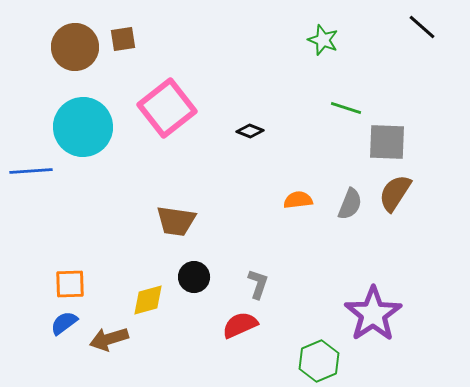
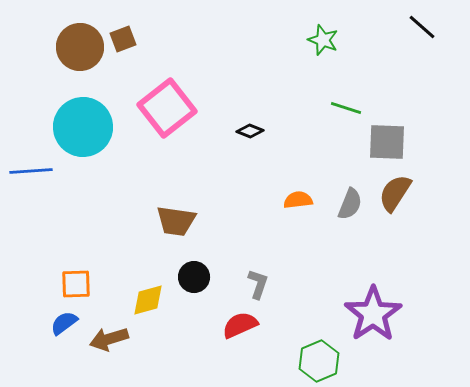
brown square: rotated 12 degrees counterclockwise
brown circle: moved 5 px right
orange square: moved 6 px right
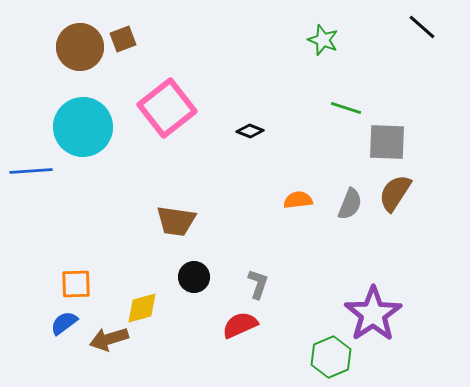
yellow diamond: moved 6 px left, 8 px down
green hexagon: moved 12 px right, 4 px up
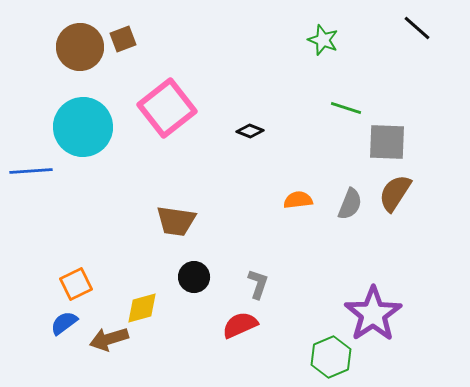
black line: moved 5 px left, 1 px down
orange square: rotated 24 degrees counterclockwise
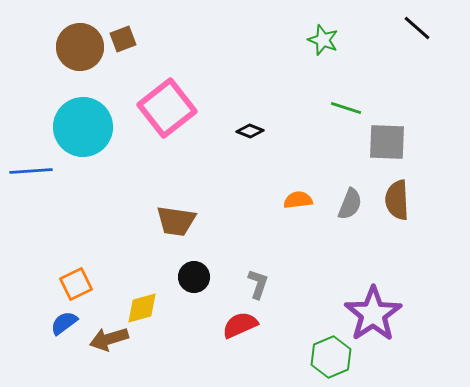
brown semicircle: moved 2 px right, 7 px down; rotated 36 degrees counterclockwise
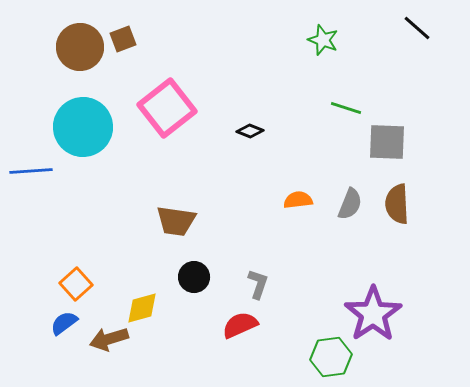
brown semicircle: moved 4 px down
orange square: rotated 16 degrees counterclockwise
green hexagon: rotated 15 degrees clockwise
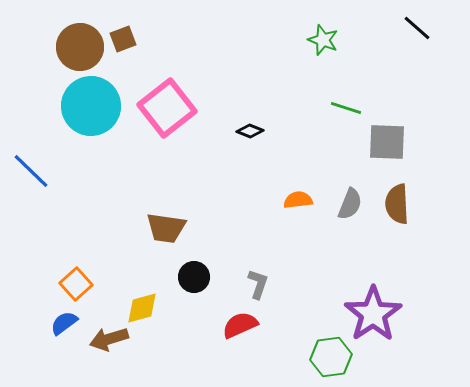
cyan circle: moved 8 px right, 21 px up
blue line: rotated 48 degrees clockwise
brown trapezoid: moved 10 px left, 7 px down
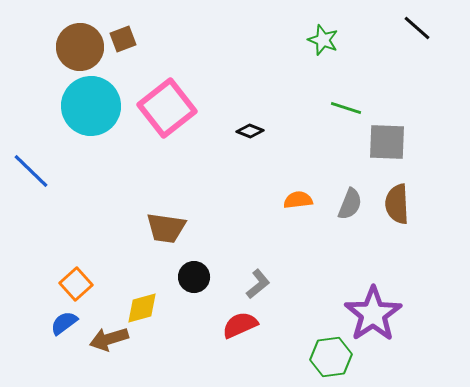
gray L-shape: rotated 32 degrees clockwise
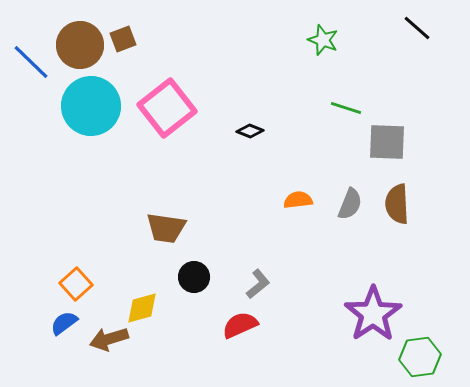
brown circle: moved 2 px up
blue line: moved 109 px up
green hexagon: moved 89 px right
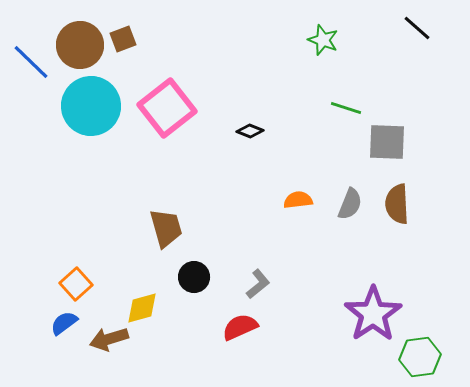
brown trapezoid: rotated 114 degrees counterclockwise
red semicircle: moved 2 px down
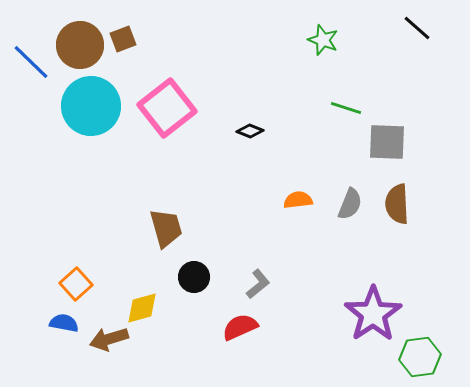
blue semicircle: rotated 48 degrees clockwise
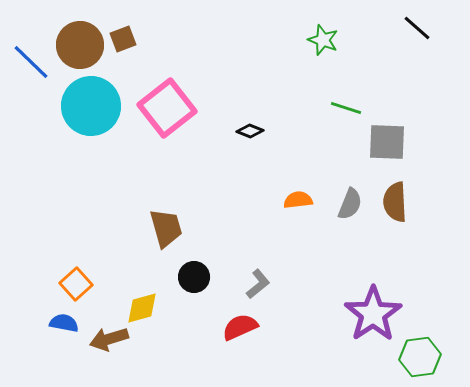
brown semicircle: moved 2 px left, 2 px up
